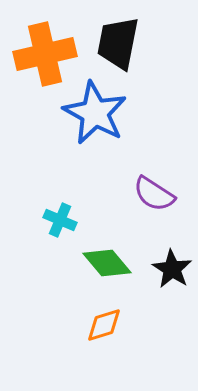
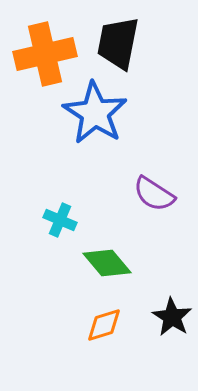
blue star: rotated 4 degrees clockwise
black star: moved 48 px down
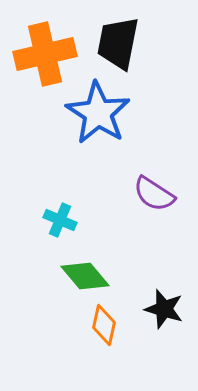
blue star: moved 3 px right
green diamond: moved 22 px left, 13 px down
black star: moved 8 px left, 8 px up; rotated 15 degrees counterclockwise
orange diamond: rotated 60 degrees counterclockwise
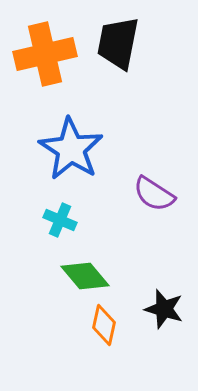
blue star: moved 27 px left, 36 px down
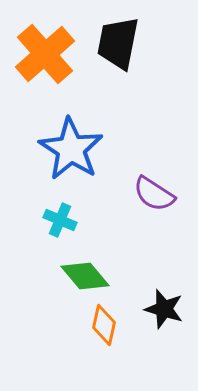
orange cross: rotated 28 degrees counterclockwise
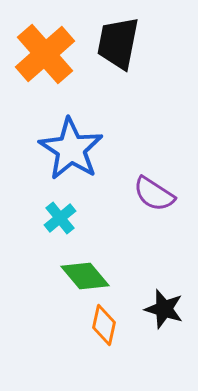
cyan cross: moved 2 px up; rotated 28 degrees clockwise
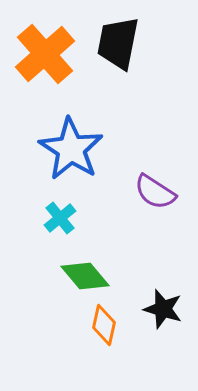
purple semicircle: moved 1 px right, 2 px up
black star: moved 1 px left
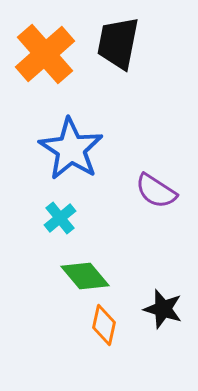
purple semicircle: moved 1 px right, 1 px up
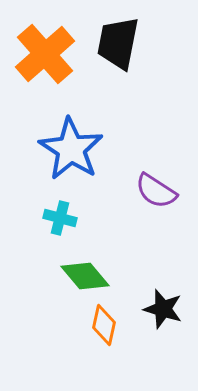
cyan cross: rotated 36 degrees counterclockwise
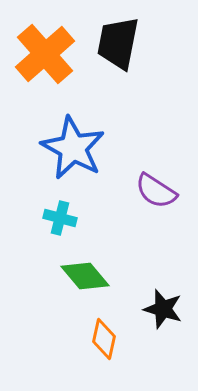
blue star: moved 2 px right, 1 px up; rotated 4 degrees counterclockwise
orange diamond: moved 14 px down
